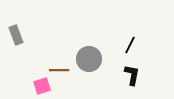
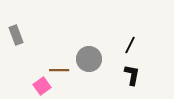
pink square: rotated 18 degrees counterclockwise
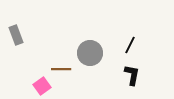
gray circle: moved 1 px right, 6 px up
brown line: moved 2 px right, 1 px up
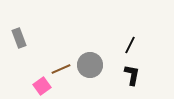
gray rectangle: moved 3 px right, 3 px down
gray circle: moved 12 px down
brown line: rotated 24 degrees counterclockwise
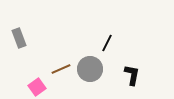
black line: moved 23 px left, 2 px up
gray circle: moved 4 px down
pink square: moved 5 px left, 1 px down
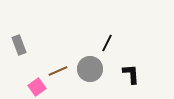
gray rectangle: moved 7 px down
brown line: moved 3 px left, 2 px down
black L-shape: moved 1 px left, 1 px up; rotated 15 degrees counterclockwise
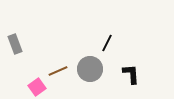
gray rectangle: moved 4 px left, 1 px up
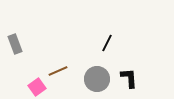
gray circle: moved 7 px right, 10 px down
black L-shape: moved 2 px left, 4 px down
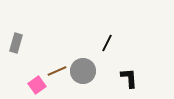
gray rectangle: moved 1 px right, 1 px up; rotated 36 degrees clockwise
brown line: moved 1 px left
gray circle: moved 14 px left, 8 px up
pink square: moved 2 px up
